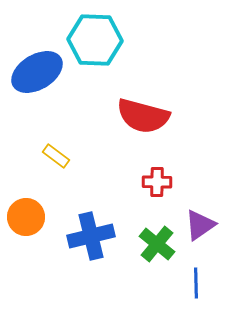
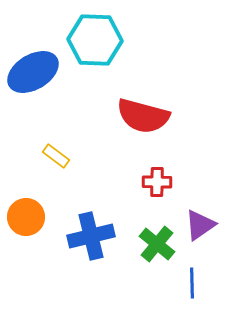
blue ellipse: moved 4 px left
blue line: moved 4 px left
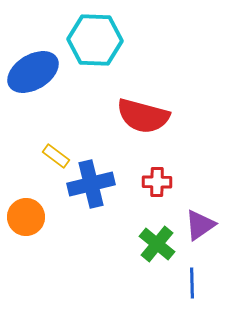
blue cross: moved 52 px up
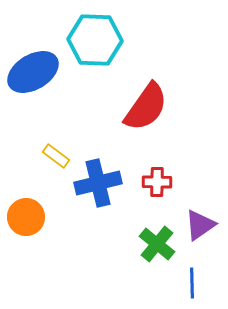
red semicircle: moved 3 px right, 9 px up; rotated 70 degrees counterclockwise
blue cross: moved 7 px right, 1 px up
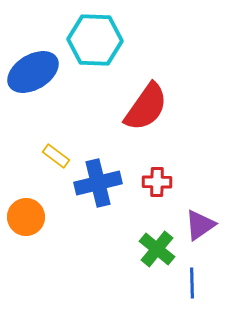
green cross: moved 5 px down
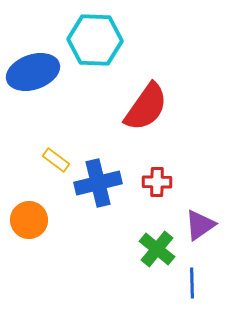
blue ellipse: rotated 12 degrees clockwise
yellow rectangle: moved 4 px down
orange circle: moved 3 px right, 3 px down
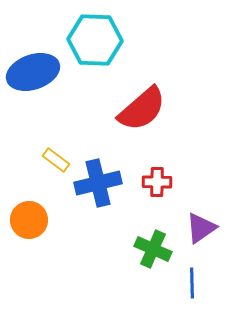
red semicircle: moved 4 px left, 2 px down; rotated 14 degrees clockwise
purple triangle: moved 1 px right, 3 px down
green cross: moved 4 px left; rotated 15 degrees counterclockwise
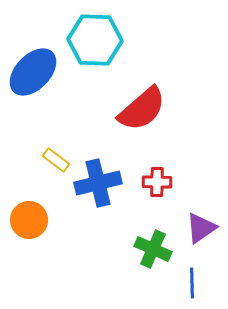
blue ellipse: rotated 27 degrees counterclockwise
